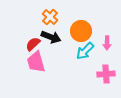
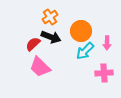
orange cross: rotated 14 degrees clockwise
pink trapezoid: moved 4 px right, 5 px down; rotated 30 degrees counterclockwise
pink cross: moved 2 px left, 1 px up
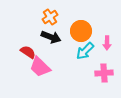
red semicircle: moved 5 px left, 8 px down; rotated 77 degrees clockwise
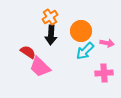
black arrow: moved 2 px up; rotated 72 degrees clockwise
pink arrow: rotated 80 degrees counterclockwise
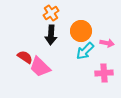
orange cross: moved 1 px right, 4 px up
red semicircle: moved 3 px left, 5 px down
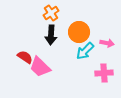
orange circle: moved 2 px left, 1 px down
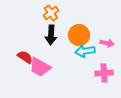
orange circle: moved 3 px down
cyan arrow: rotated 36 degrees clockwise
pink trapezoid: rotated 15 degrees counterclockwise
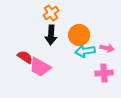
pink arrow: moved 5 px down
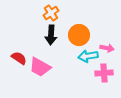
cyan arrow: moved 3 px right, 5 px down
red semicircle: moved 6 px left, 1 px down
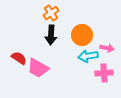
orange circle: moved 3 px right
pink trapezoid: moved 2 px left, 1 px down
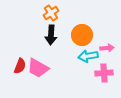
pink arrow: rotated 16 degrees counterclockwise
red semicircle: moved 1 px right, 8 px down; rotated 77 degrees clockwise
